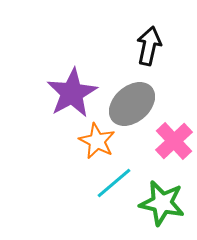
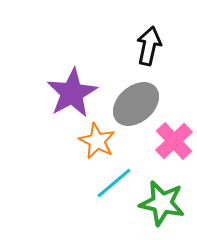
gray ellipse: moved 4 px right
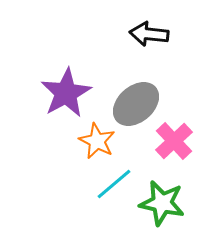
black arrow: moved 12 px up; rotated 96 degrees counterclockwise
purple star: moved 6 px left
cyan line: moved 1 px down
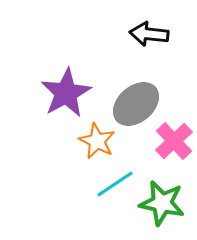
cyan line: moved 1 px right; rotated 6 degrees clockwise
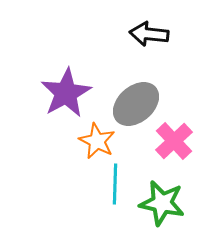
cyan line: rotated 54 degrees counterclockwise
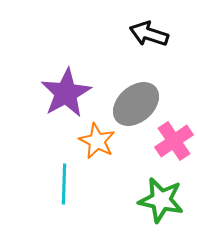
black arrow: rotated 12 degrees clockwise
pink cross: rotated 9 degrees clockwise
cyan line: moved 51 px left
green star: moved 1 px left, 3 px up
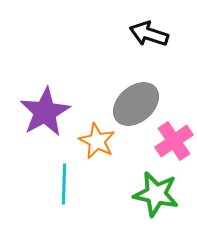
purple star: moved 21 px left, 19 px down
green star: moved 5 px left, 6 px up
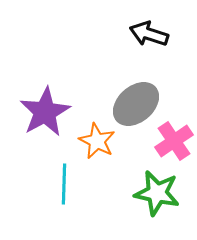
green star: moved 1 px right, 1 px up
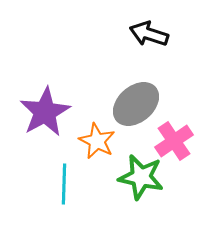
green star: moved 16 px left, 16 px up
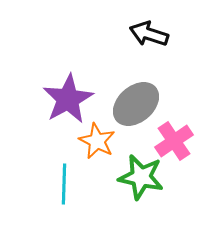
purple star: moved 23 px right, 13 px up
